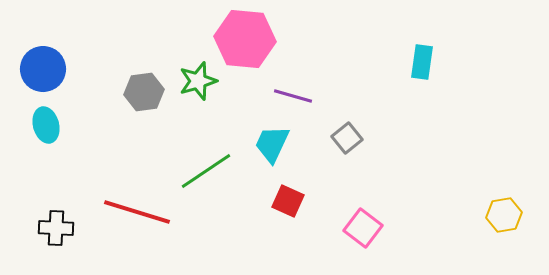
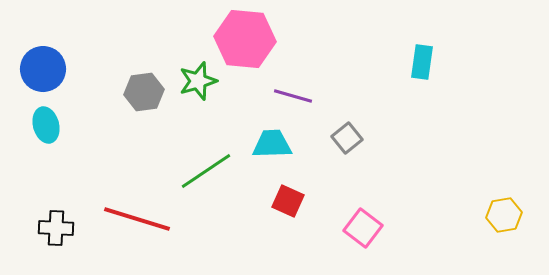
cyan trapezoid: rotated 63 degrees clockwise
red line: moved 7 px down
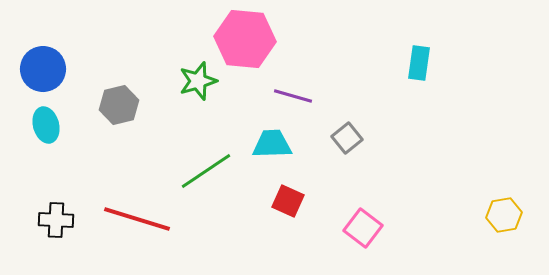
cyan rectangle: moved 3 px left, 1 px down
gray hexagon: moved 25 px left, 13 px down; rotated 6 degrees counterclockwise
black cross: moved 8 px up
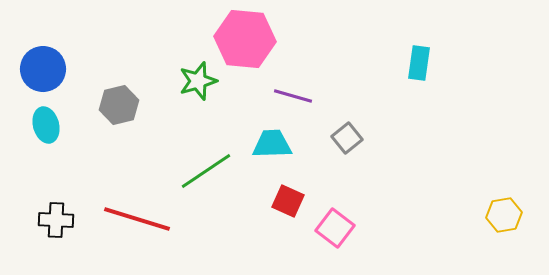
pink square: moved 28 px left
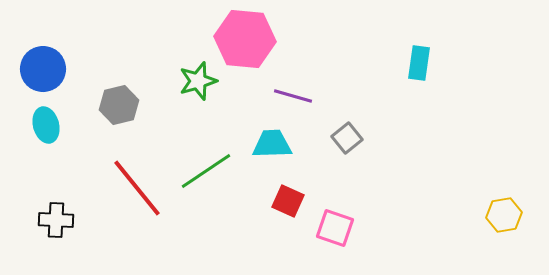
red line: moved 31 px up; rotated 34 degrees clockwise
pink square: rotated 18 degrees counterclockwise
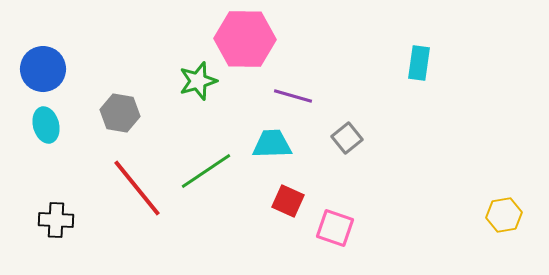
pink hexagon: rotated 4 degrees counterclockwise
gray hexagon: moved 1 px right, 8 px down; rotated 24 degrees clockwise
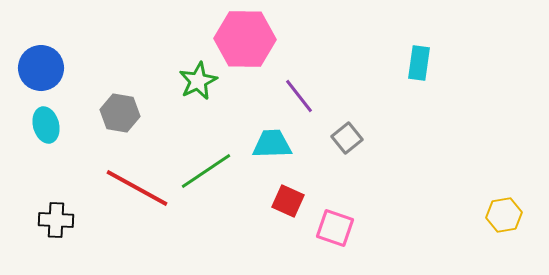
blue circle: moved 2 px left, 1 px up
green star: rotated 9 degrees counterclockwise
purple line: moved 6 px right; rotated 36 degrees clockwise
red line: rotated 22 degrees counterclockwise
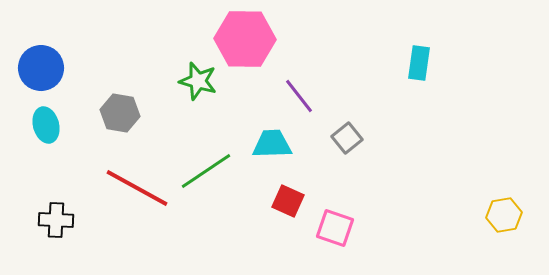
green star: rotated 30 degrees counterclockwise
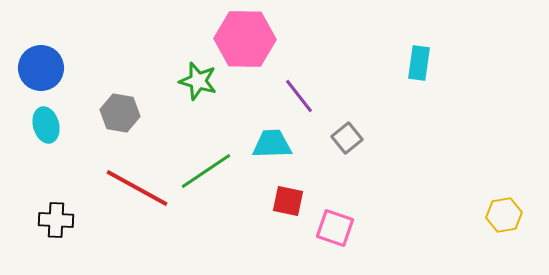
red square: rotated 12 degrees counterclockwise
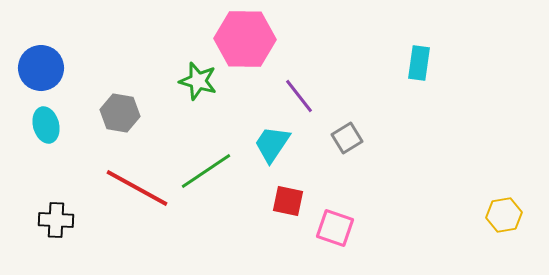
gray square: rotated 8 degrees clockwise
cyan trapezoid: rotated 54 degrees counterclockwise
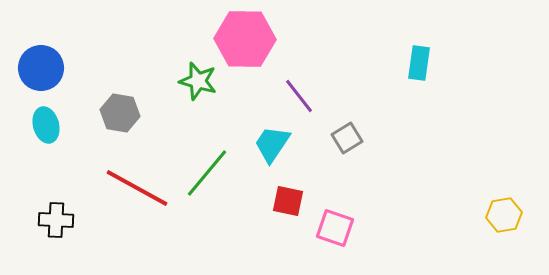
green line: moved 1 px right, 2 px down; rotated 16 degrees counterclockwise
